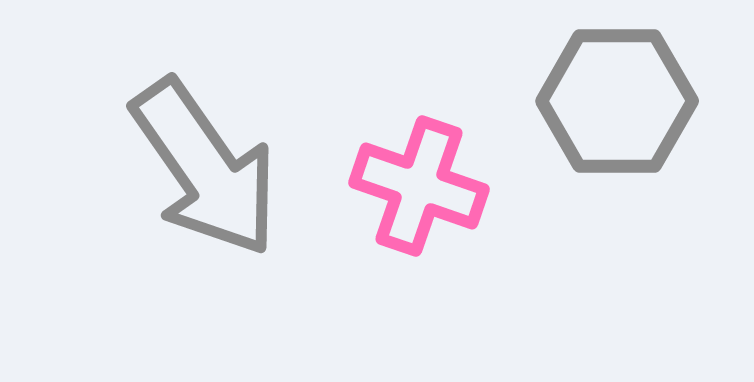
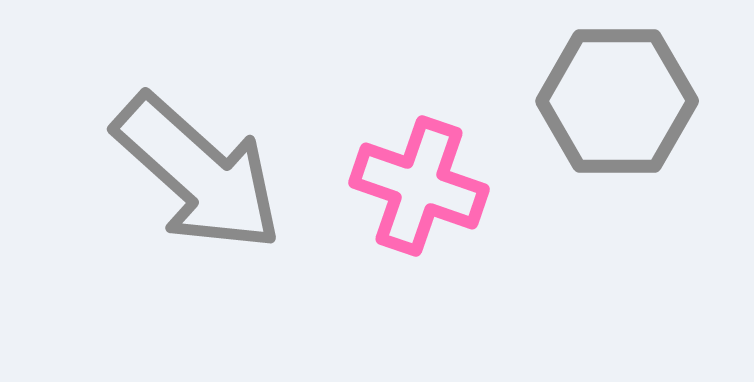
gray arrow: moved 7 px left, 5 px down; rotated 13 degrees counterclockwise
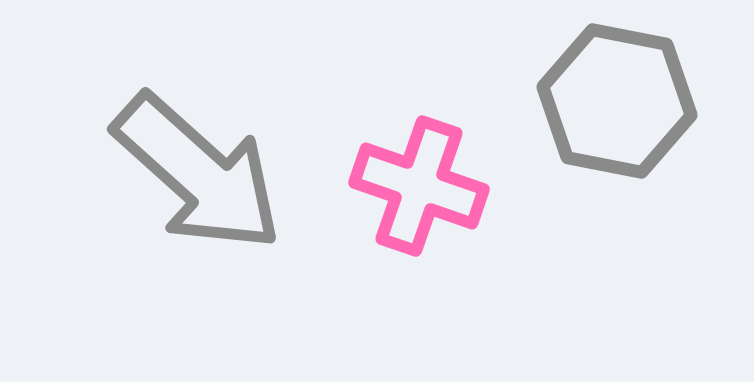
gray hexagon: rotated 11 degrees clockwise
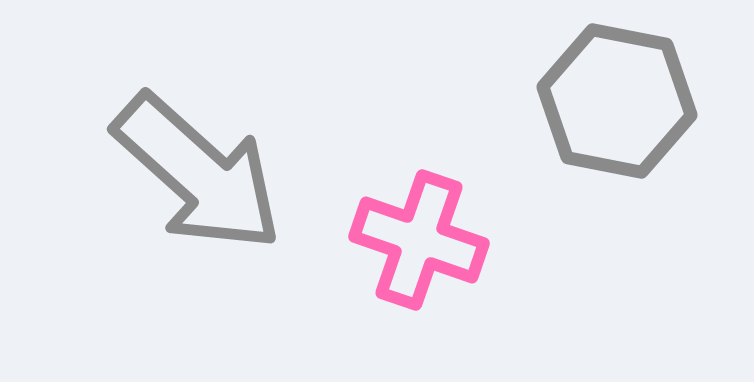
pink cross: moved 54 px down
